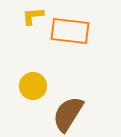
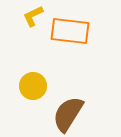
yellow L-shape: rotated 20 degrees counterclockwise
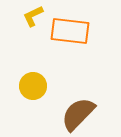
brown semicircle: moved 10 px right; rotated 12 degrees clockwise
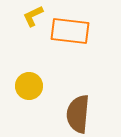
yellow circle: moved 4 px left
brown semicircle: rotated 39 degrees counterclockwise
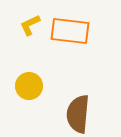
yellow L-shape: moved 3 px left, 9 px down
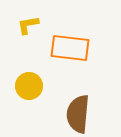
yellow L-shape: moved 2 px left; rotated 15 degrees clockwise
orange rectangle: moved 17 px down
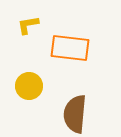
brown semicircle: moved 3 px left
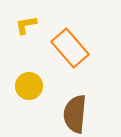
yellow L-shape: moved 2 px left
orange rectangle: rotated 42 degrees clockwise
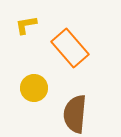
yellow circle: moved 5 px right, 2 px down
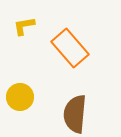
yellow L-shape: moved 2 px left, 1 px down
yellow circle: moved 14 px left, 9 px down
